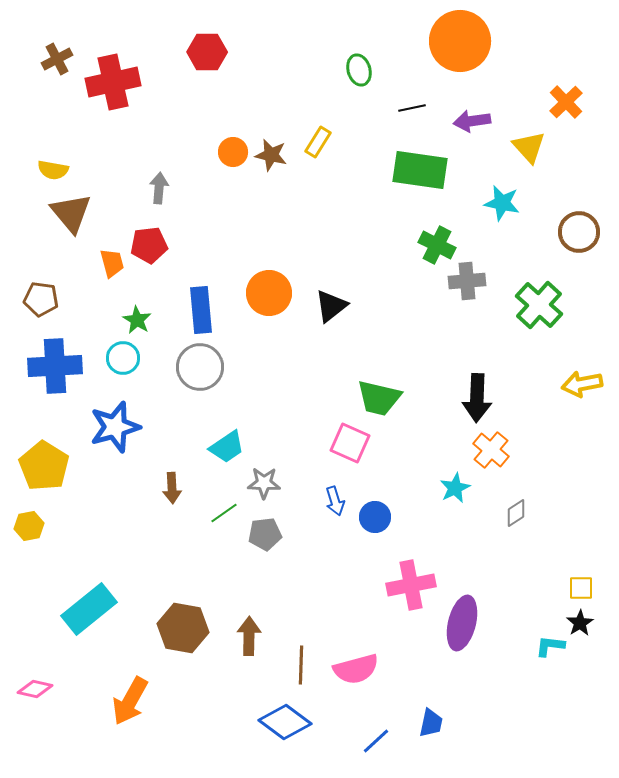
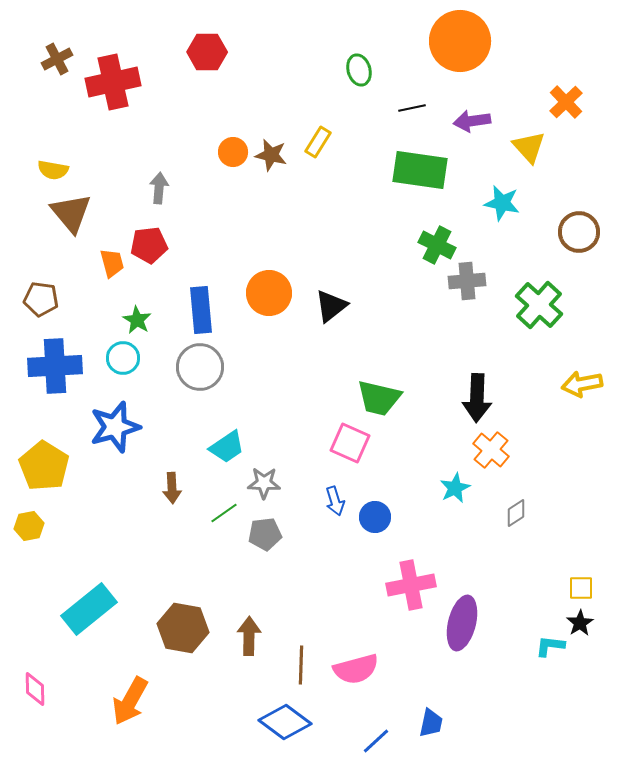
pink diamond at (35, 689): rotated 76 degrees clockwise
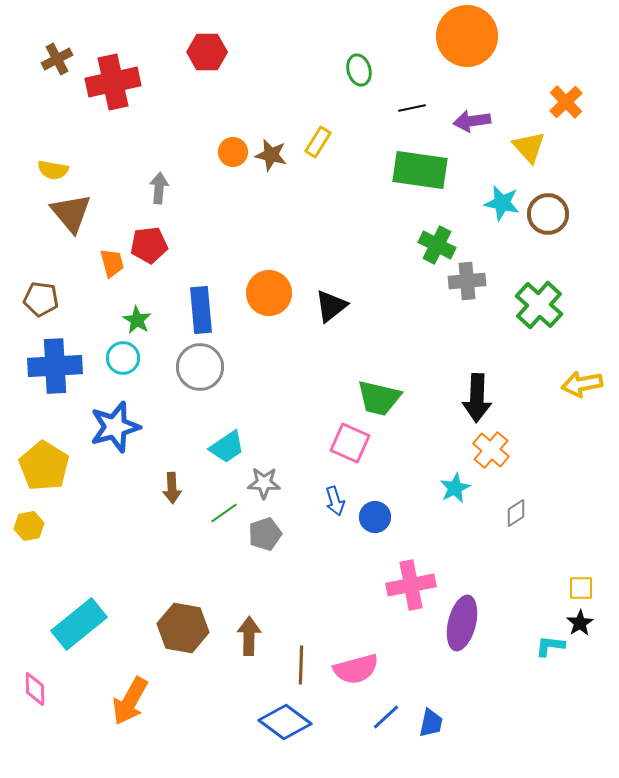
orange circle at (460, 41): moved 7 px right, 5 px up
brown circle at (579, 232): moved 31 px left, 18 px up
gray pentagon at (265, 534): rotated 12 degrees counterclockwise
cyan rectangle at (89, 609): moved 10 px left, 15 px down
blue line at (376, 741): moved 10 px right, 24 px up
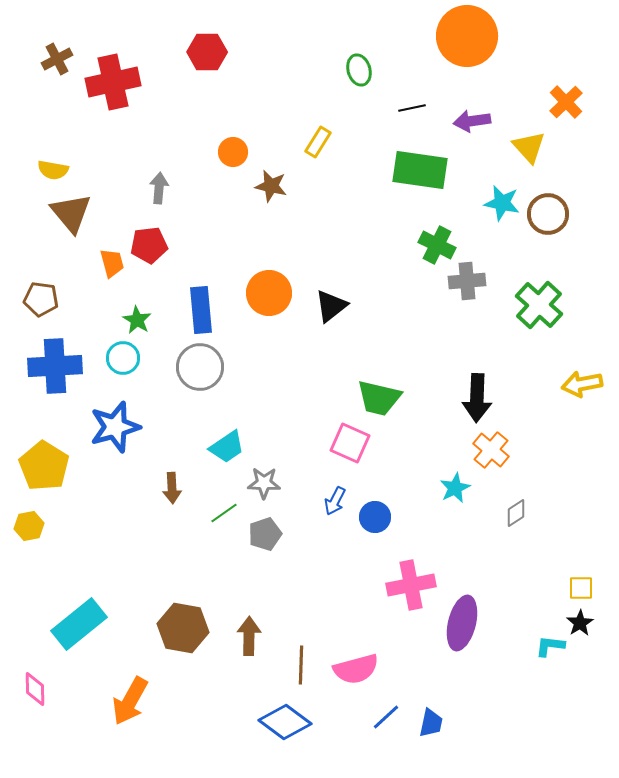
brown star at (271, 155): moved 31 px down
blue arrow at (335, 501): rotated 44 degrees clockwise
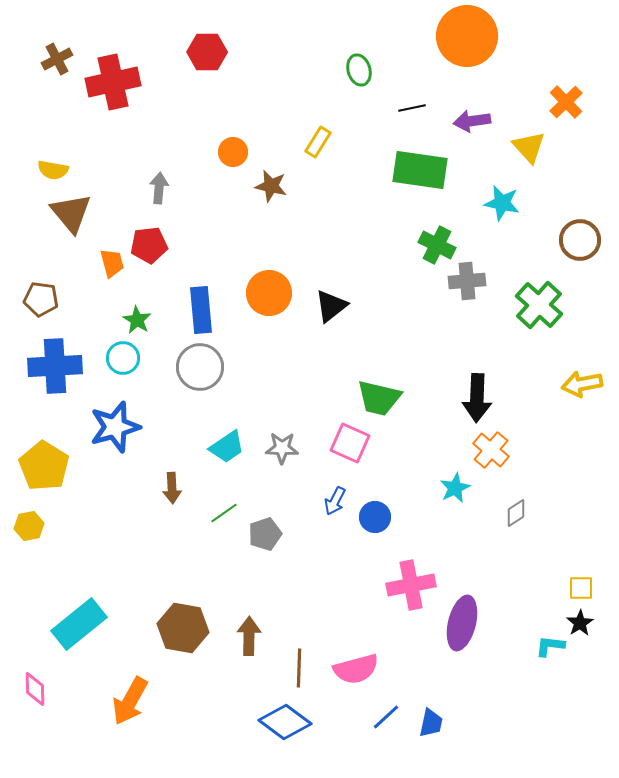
brown circle at (548, 214): moved 32 px right, 26 px down
gray star at (264, 483): moved 18 px right, 35 px up
brown line at (301, 665): moved 2 px left, 3 px down
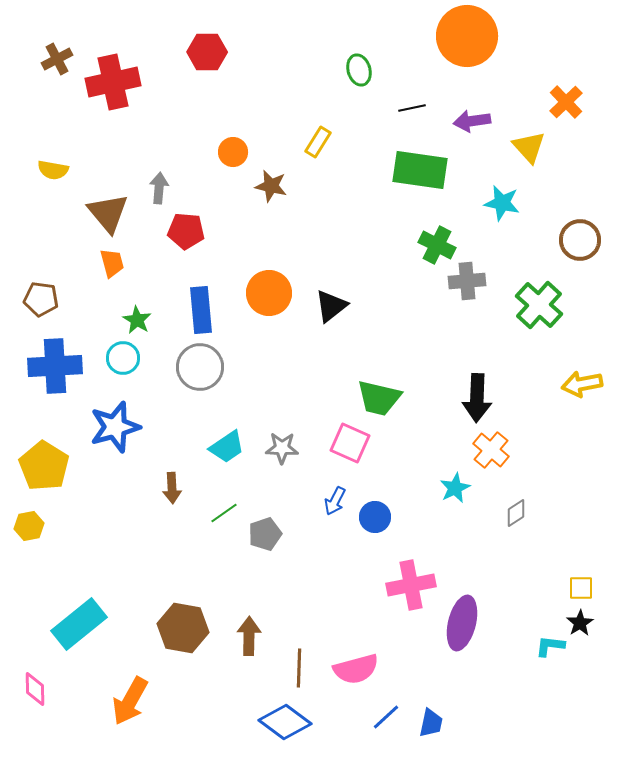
brown triangle at (71, 213): moved 37 px right
red pentagon at (149, 245): moved 37 px right, 14 px up; rotated 12 degrees clockwise
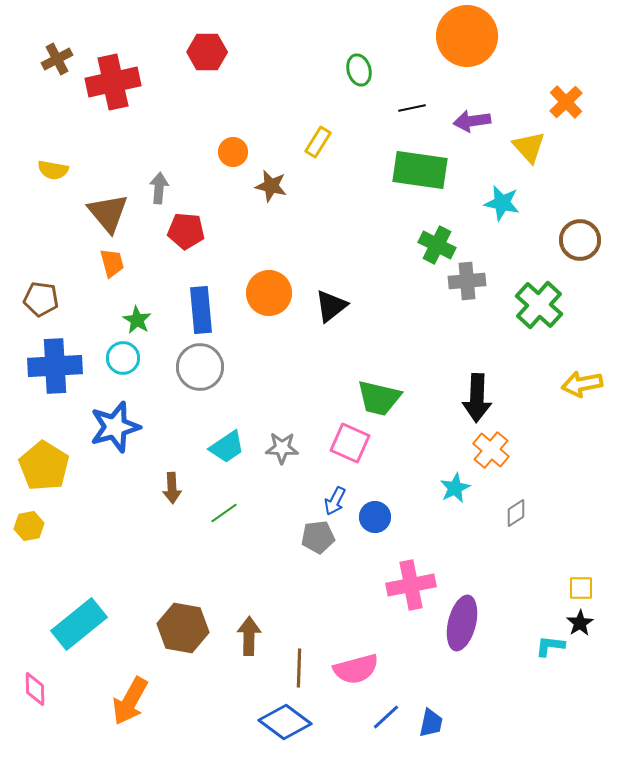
gray pentagon at (265, 534): moved 53 px right, 3 px down; rotated 12 degrees clockwise
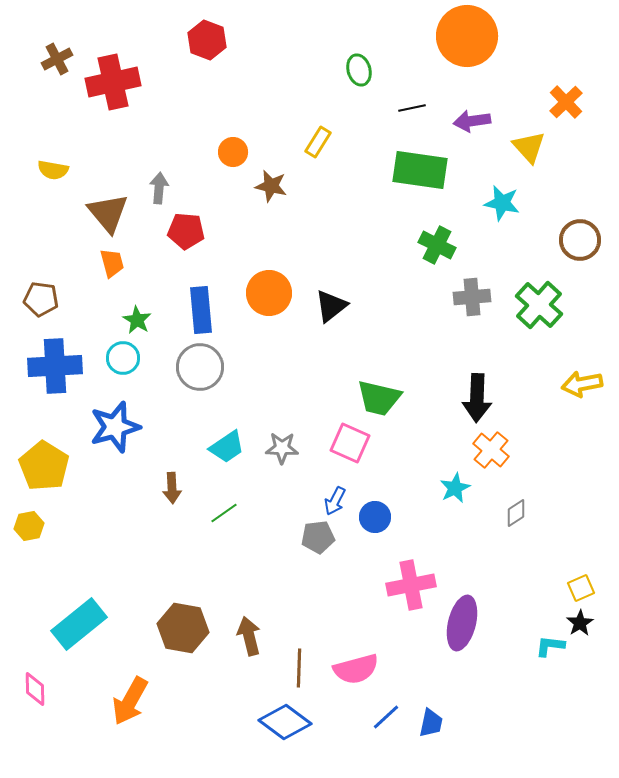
red hexagon at (207, 52): moved 12 px up; rotated 21 degrees clockwise
gray cross at (467, 281): moved 5 px right, 16 px down
yellow square at (581, 588): rotated 24 degrees counterclockwise
brown arrow at (249, 636): rotated 15 degrees counterclockwise
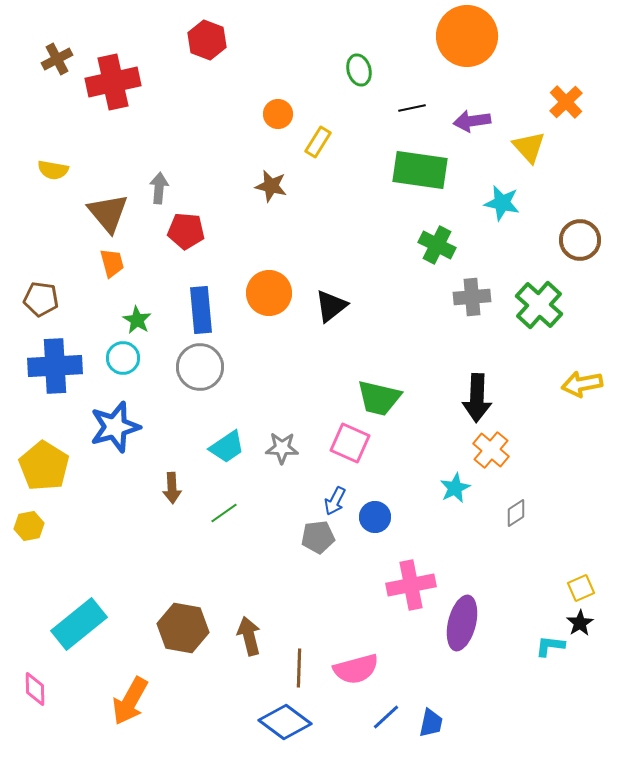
orange circle at (233, 152): moved 45 px right, 38 px up
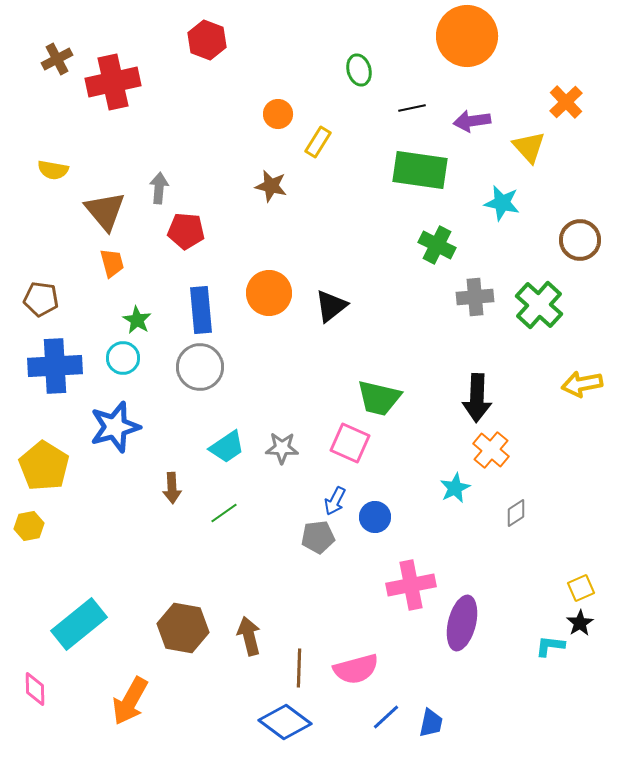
brown triangle at (108, 213): moved 3 px left, 2 px up
gray cross at (472, 297): moved 3 px right
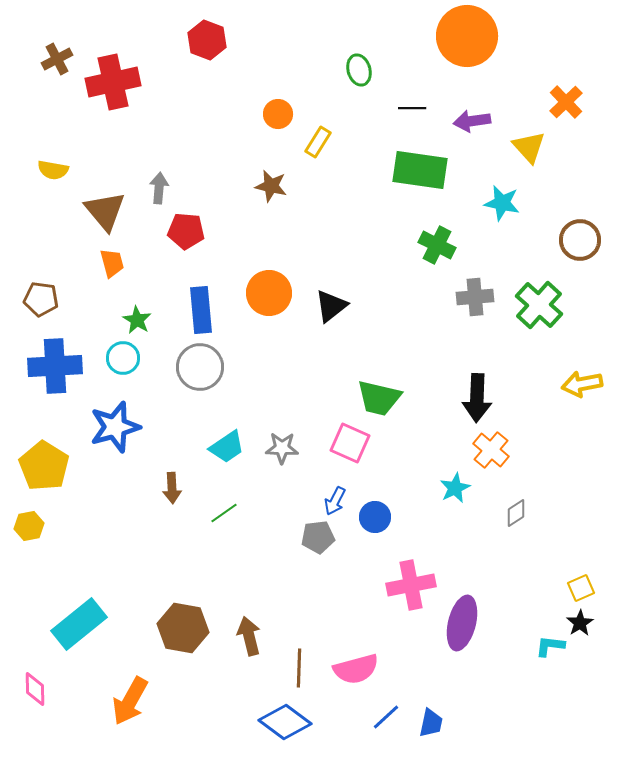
black line at (412, 108): rotated 12 degrees clockwise
